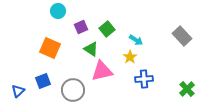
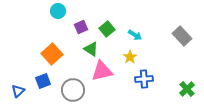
cyan arrow: moved 1 px left, 5 px up
orange square: moved 2 px right, 6 px down; rotated 25 degrees clockwise
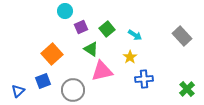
cyan circle: moved 7 px right
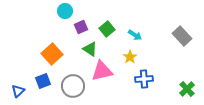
green triangle: moved 1 px left
gray circle: moved 4 px up
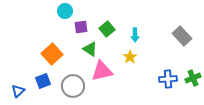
purple square: rotated 16 degrees clockwise
cyan arrow: rotated 56 degrees clockwise
blue cross: moved 24 px right
green cross: moved 6 px right, 11 px up; rotated 21 degrees clockwise
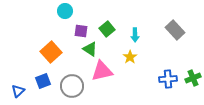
purple square: moved 4 px down; rotated 16 degrees clockwise
gray rectangle: moved 7 px left, 6 px up
orange square: moved 1 px left, 2 px up
gray circle: moved 1 px left
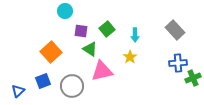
blue cross: moved 10 px right, 16 px up
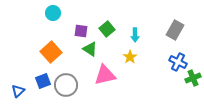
cyan circle: moved 12 px left, 2 px down
gray rectangle: rotated 72 degrees clockwise
blue cross: moved 1 px up; rotated 30 degrees clockwise
pink triangle: moved 3 px right, 4 px down
gray circle: moved 6 px left, 1 px up
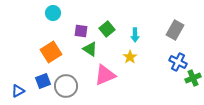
orange square: rotated 10 degrees clockwise
pink triangle: rotated 10 degrees counterclockwise
gray circle: moved 1 px down
blue triangle: rotated 16 degrees clockwise
